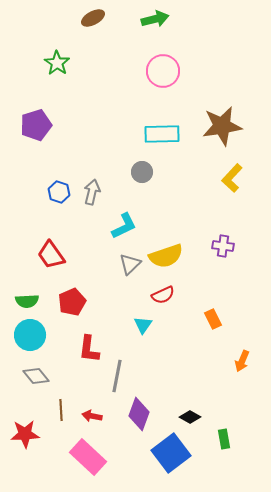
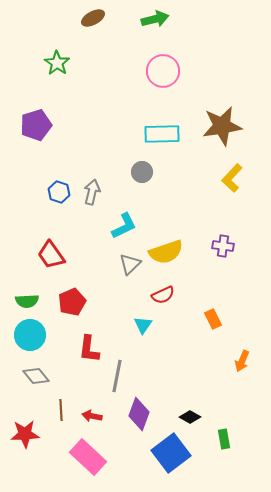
yellow semicircle: moved 4 px up
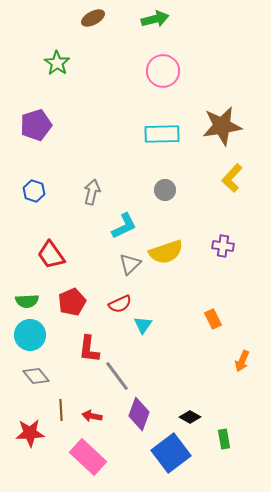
gray circle: moved 23 px right, 18 px down
blue hexagon: moved 25 px left, 1 px up
red semicircle: moved 43 px left, 9 px down
gray line: rotated 48 degrees counterclockwise
red star: moved 5 px right, 1 px up
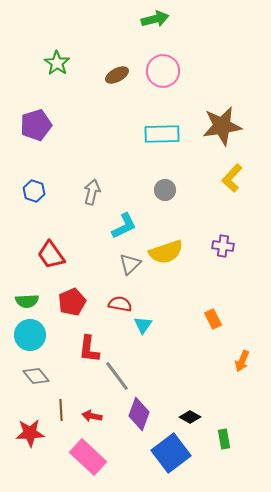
brown ellipse: moved 24 px right, 57 px down
red semicircle: rotated 145 degrees counterclockwise
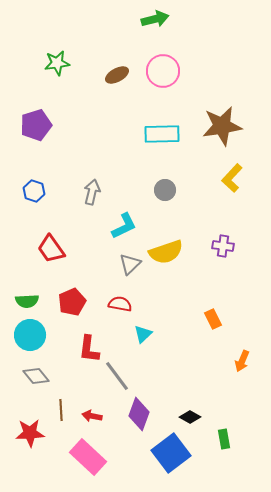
green star: rotated 30 degrees clockwise
red trapezoid: moved 6 px up
cyan triangle: moved 9 px down; rotated 12 degrees clockwise
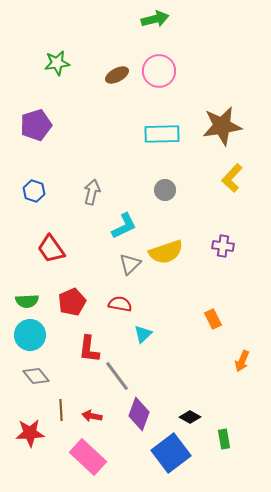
pink circle: moved 4 px left
